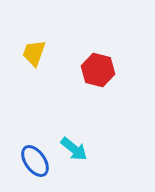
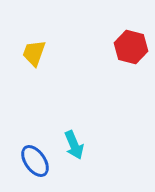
red hexagon: moved 33 px right, 23 px up
cyan arrow: moved 4 px up; rotated 28 degrees clockwise
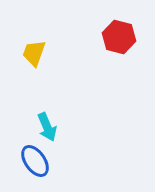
red hexagon: moved 12 px left, 10 px up
cyan arrow: moved 27 px left, 18 px up
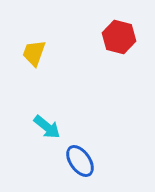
cyan arrow: rotated 28 degrees counterclockwise
blue ellipse: moved 45 px right
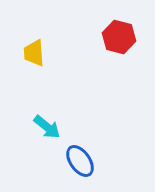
yellow trapezoid: rotated 24 degrees counterclockwise
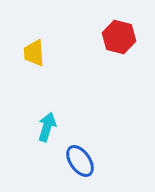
cyan arrow: rotated 112 degrees counterclockwise
